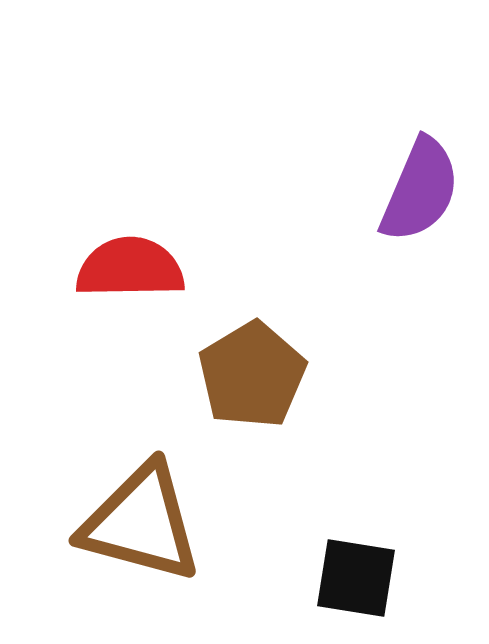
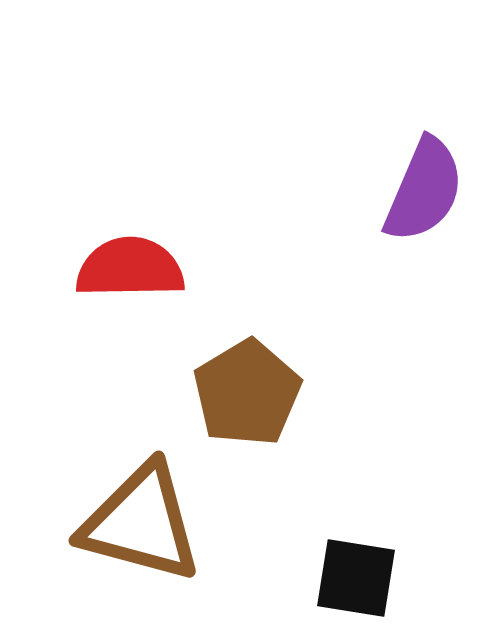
purple semicircle: moved 4 px right
brown pentagon: moved 5 px left, 18 px down
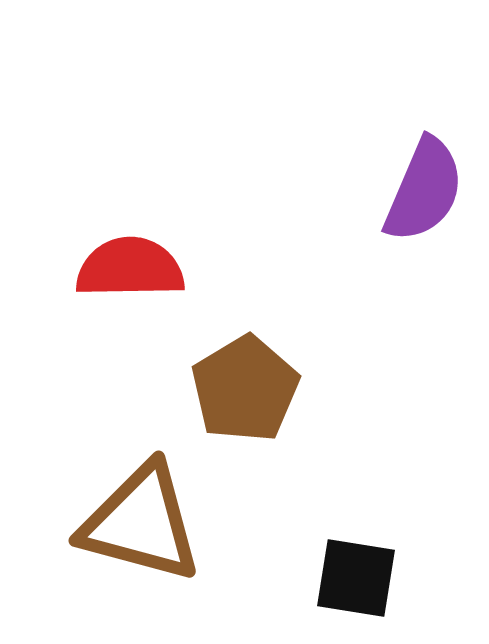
brown pentagon: moved 2 px left, 4 px up
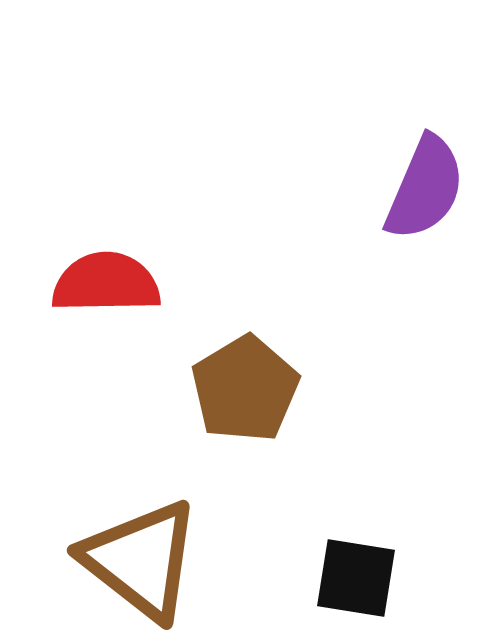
purple semicircle: moved 1 px right, 2 px up
red semicircle: moved 24 px left, 15 px down
brown triangle: moved 37 px down; rotated 23 degrees clockwise
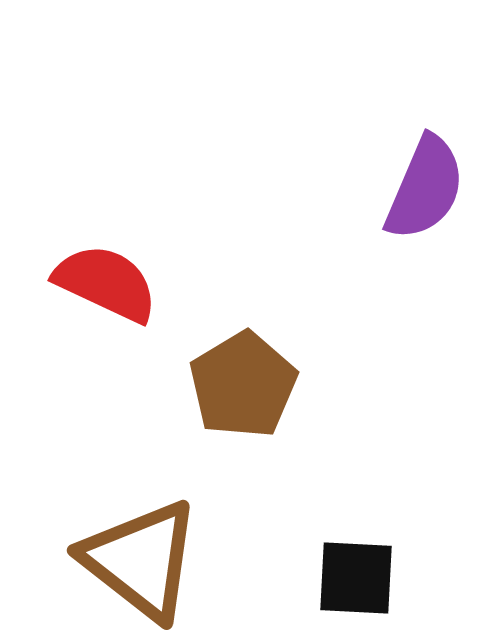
red semicircle: rotated 26 degrees clockwise
brown pentagon: moved 2 px left, 4 px up
black square: rotated 6 degrees counterclockwise
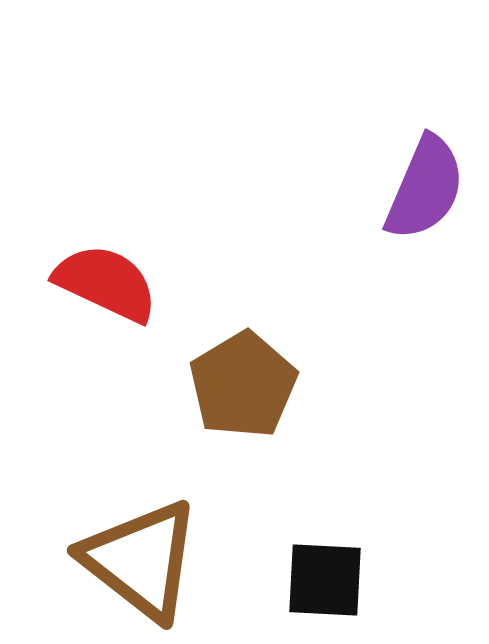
black square: moved 31 px left, 2 px down
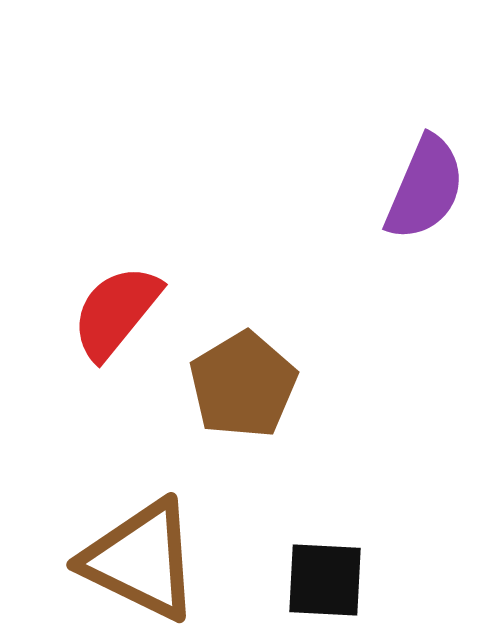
red semicircle: moved 10 px right, 29 px down; rotated 76 degrees counterclockwise
brown triangle: rotated 12 degrees counterclockwise
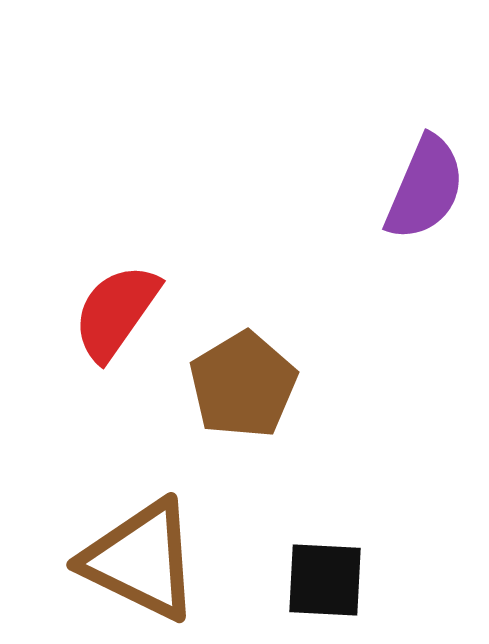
red semicircle: rotated 4 degrees counterclockwise
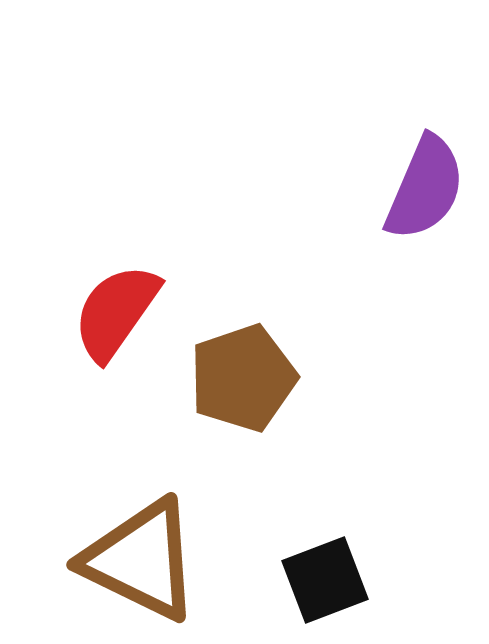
brown pentagon: moved 7 px up; rotated 12 degrees clockwise
black square: rotated 24 degrees counterclockwise
